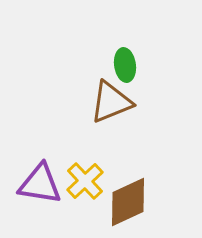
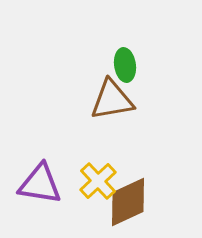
brown triangle: moved 1 px right, 2 px up; rotated 12 degrees clockwise
yellow cross: moved 13 px right
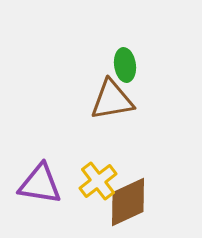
yellow cross: rotated 6 degrees clockwise
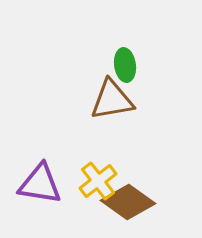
brown diamond: rotated 60 degrees clockwise
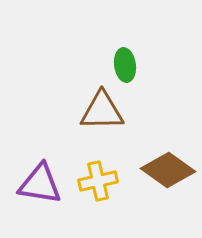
brown triangle: moved 10 px left, 11 px down; rotated 9 degrees clockwise
yellow cross: rotated 24 degrees clockwise
brown diamond: moved 40 px right, 32 px up
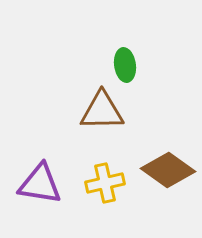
yellow cross: moved 7 px right, 2 px down
